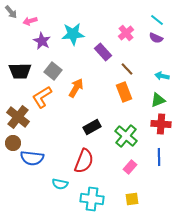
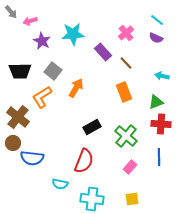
brown line: moved 1 px left, 6 px up
green triangle: moved 2 px left, 2 px down
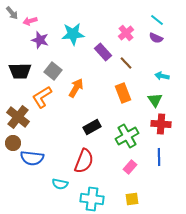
gray arrow: moved 1 px right, 1 px down
purple star: moved 2 px left, 1 px up; rotated 12 degrees counterclockwise
orange rectangle: moved 1 px left, 1 px down
green triangle: moved 1 px left, 2 px up; rotated 42 degrees counterclockwise
green cross: moved 1 px right; rotated 20 degrees clockwise
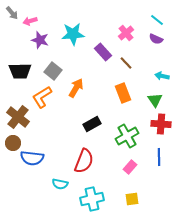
purple semicircle: moved 1 px down
black rectangle: moved 3 px up
cyan cross: rotated 20 degrees counterclockwise
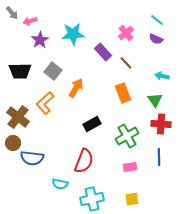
purple star: rotated 24 degrees clockwise
orange L-shape: moved 3 px right, 6 px down; rotated 10 degrees counterclockwise
pink rectangle: rotated 40 degrees clockwise
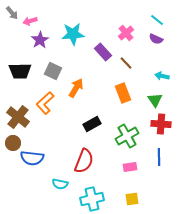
gray square: rotated 12 degrees counterclockwise
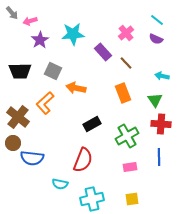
orange arrow: rotated 108 degrees counterclockwise
red semicircle: moved 1 px left, 1 px up
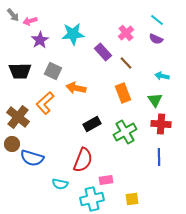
gray arrow: moved 1 px right, 2 px down
green cross: moved 2 px left, 4 px up
brown circle: moved 1 px left, 1 px down
blue semicircle: rotated 10 degrees clockwise
pink rectangle: moved 24 px left, 13 px down
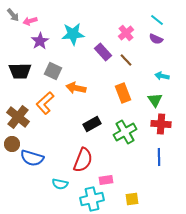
purple star: moved 1 px down
brown line: moved 3 px up
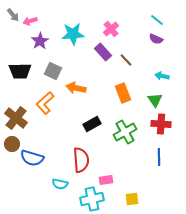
pink cross: moved 15 px left, 4 px up
brown cross: moved 2 px left, 1 px down
red semicircle: moved 2 px left; rotated 25 degrees counterclockwise
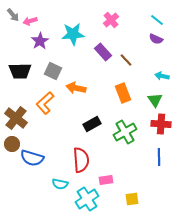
pink cross: moved 9 px up
cyan cross: moved 5 px left; rotated 20 degrees counterclockwise
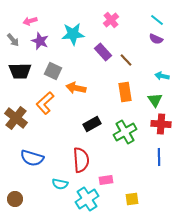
gray arrow: moved 25 px down
purple star: rotated 18 degrees counterclockwise
orange rectangle: moved 2 px right, 1 px up; rotated 12 degrees clockwise
brown circle: moved 3 px right, 55 px down
